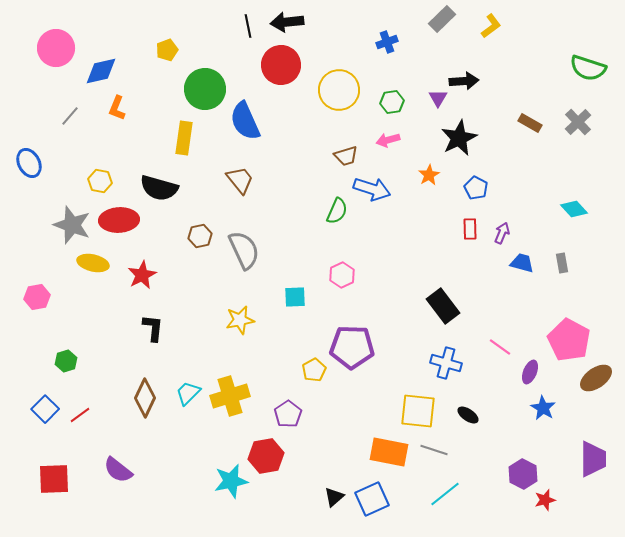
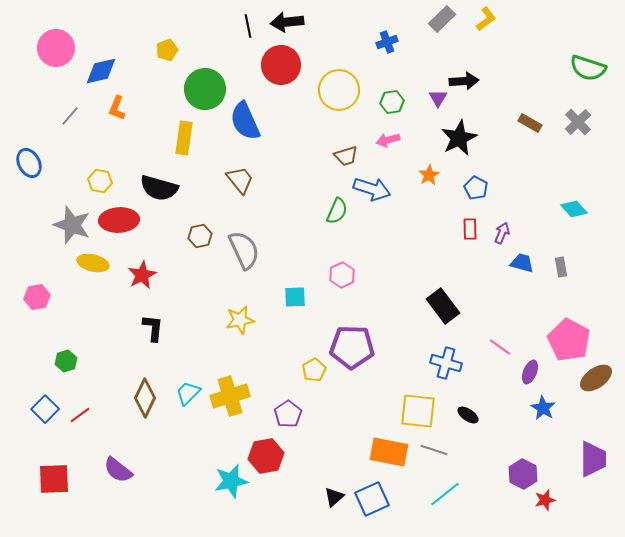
yellow L-shape at (491, 26): moved 5 px left, 7 px up
gray rectangle at (562, 263): moved 1 px left, 4 px down
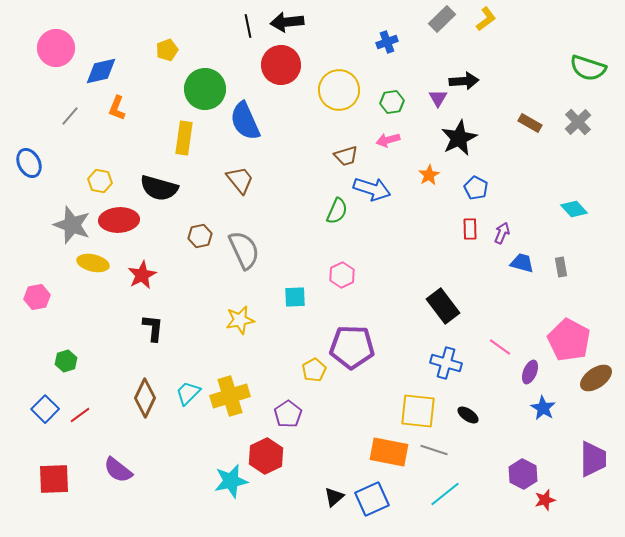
red hexagon at (266, 456): rotated 16 degrees counterclockwise
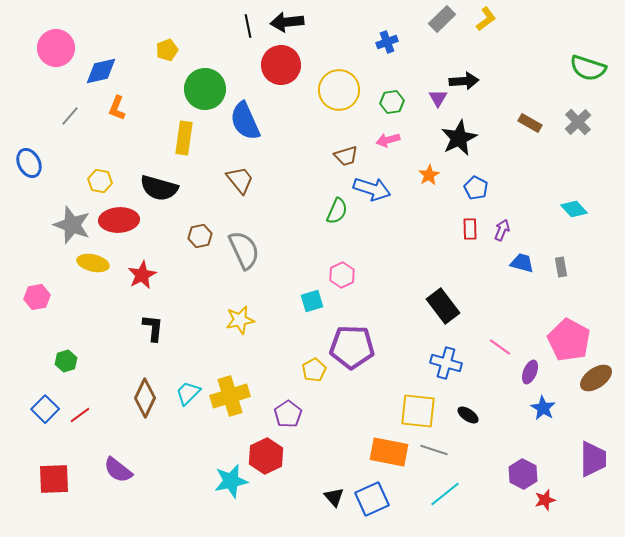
purple arrow at (502, 233): moved 3 px up
cyan square at (295, 297): moved 17 px right, 4 px down; rotated 15 degrees counterclockwise
black triangle at (334, 497): rotated 30 degrees counterclockwise
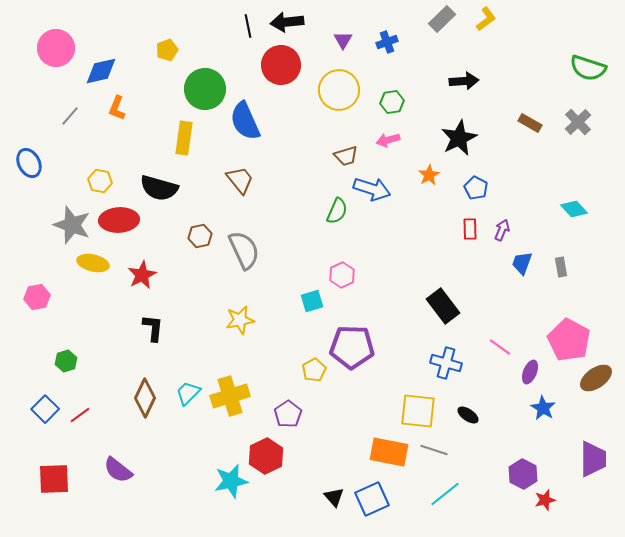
purple triangle at (438, 98): moved 95 px left, 58 px up
blue trapezoid at (522, 263): rotated 85 degrees counterclockwise
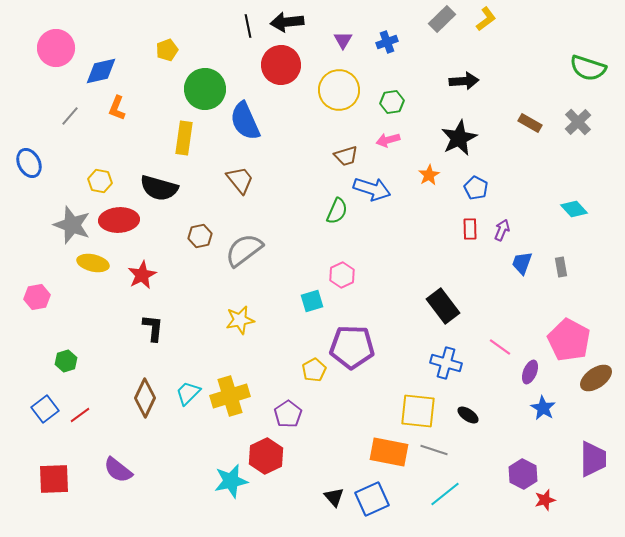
gray semicircle at (244, 250): rotated 102 degrees counterclockwise
blue square at (45, 409): rotated 8 degrees clockwise
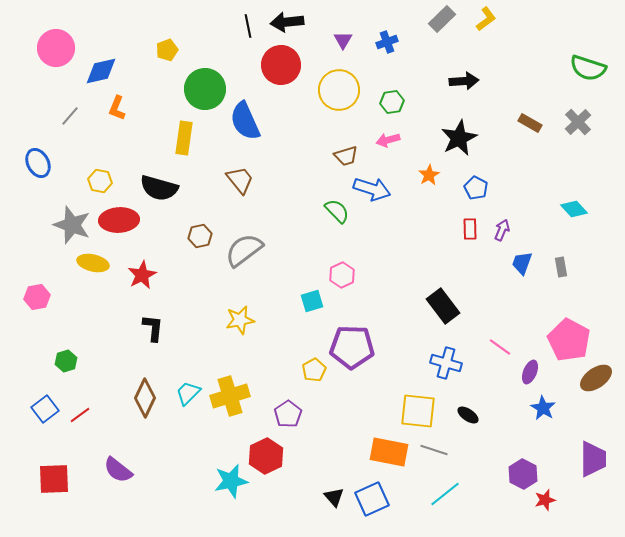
blue ellipse at (29, 163): moved 9 px right
green semicircle at (337, 211): rotated 68 degrees counterclockwise
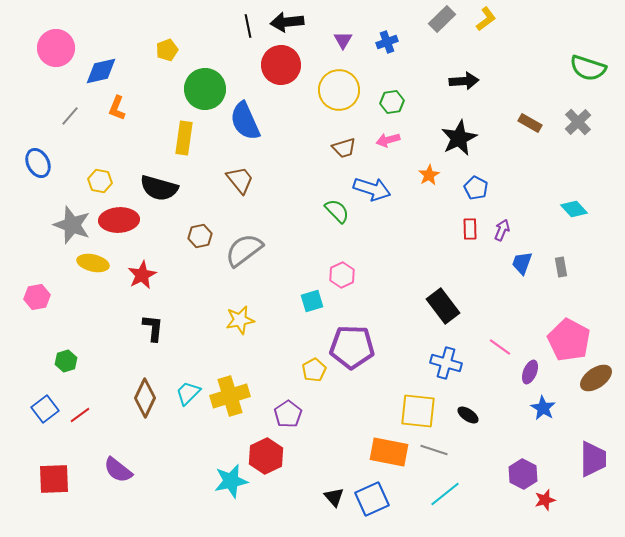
brown trapezoid at (346, 156): moved 2 px left, 8 px up
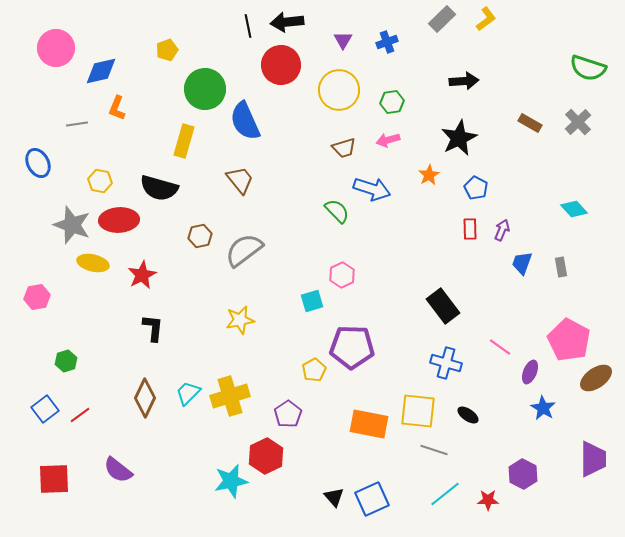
gray line at (70, 116): moved 7 px right, 8 px down; rotated 40 degrees clockwise
yellow rectangle at (184, 138): moved 3 px down; rotated 8 degrees clockwise
orange rectangle at (389, 452): moved 20 px left, 28 px up
red star at (545, 500): moved 57 px left; rotated 15 degrees clockwise
